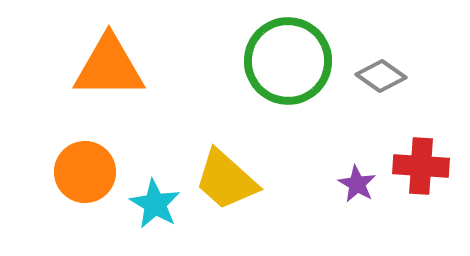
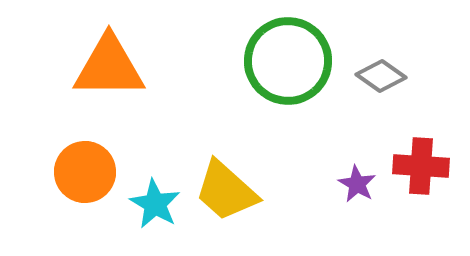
yellow trapezoid: moved 11 px down
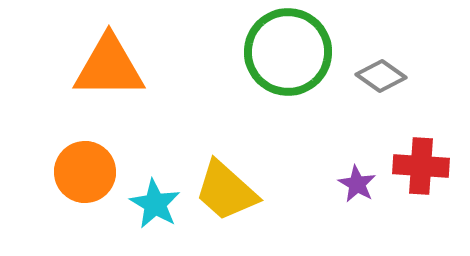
green circle: moved 9 px up
